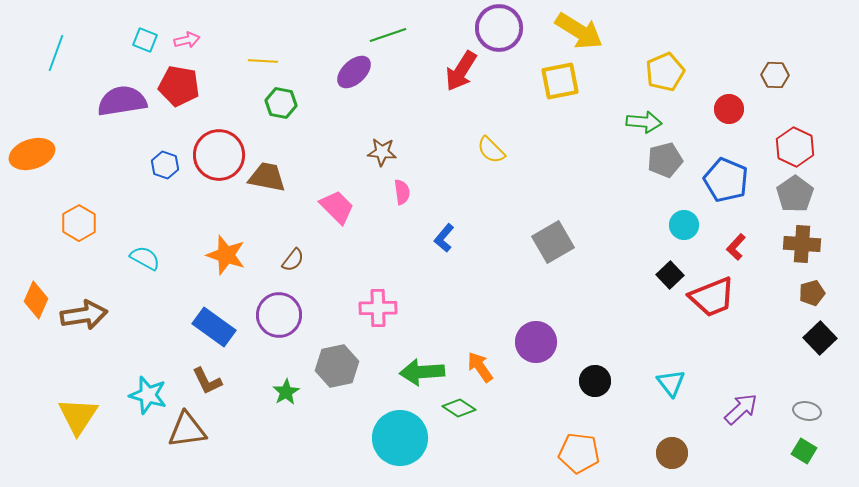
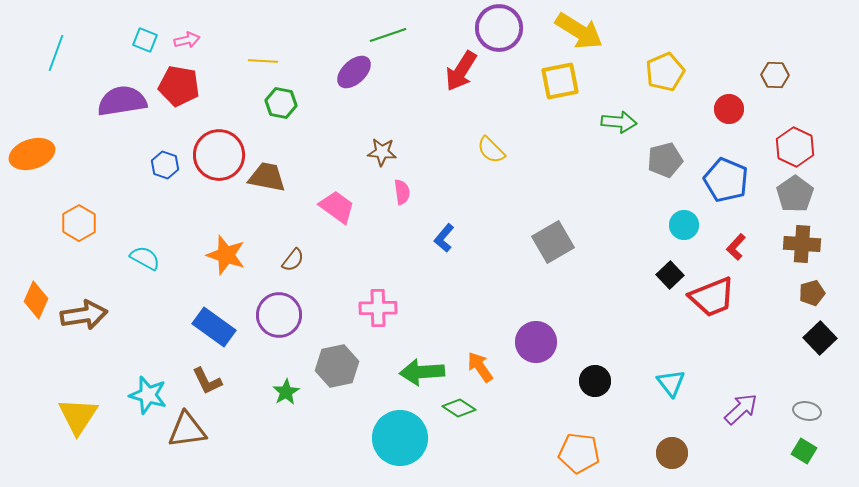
green arrow at (644, 122): moved 25 px left
pink trapezoid at (337, 207): rotated 9 degrees counterclockwise
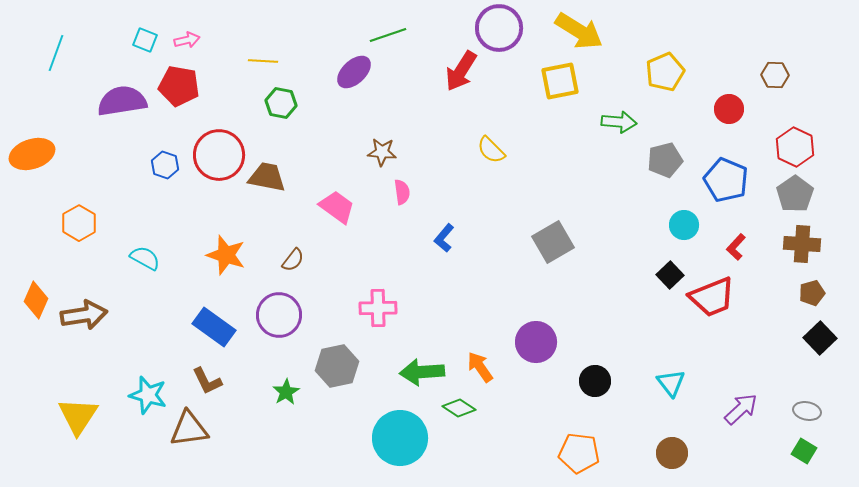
brown triangle at (187, 430): moved 2 px right, 1 px up
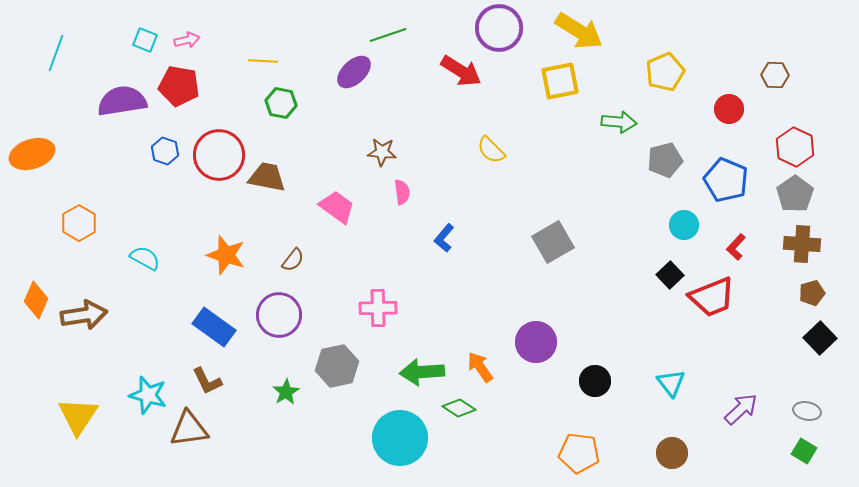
red arrow at (461, 71): rotated 90 degrees counterclockwise
blue hexagon at (165, 165): moved 14 px up
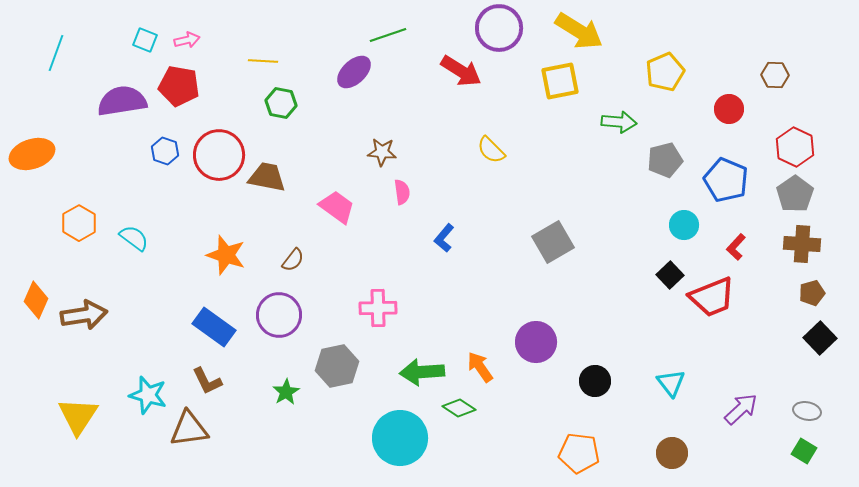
cyan semicircle at (145, 258): moved 11 px left, 20 px up; rotated 8 degrees clockwise
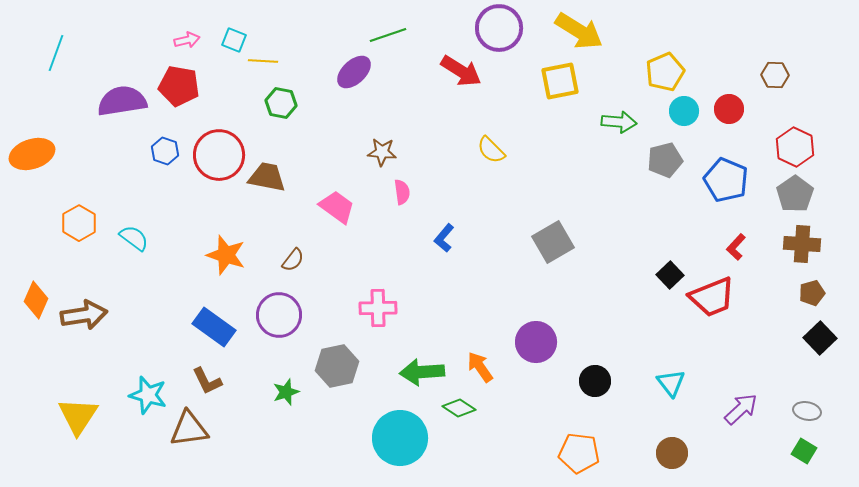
cyan square at (145, 40): moved 89 px right
cyan circle at (684, 225): moved 114 px up
green star at (286, 392): rotated 12 degrees clockwise
